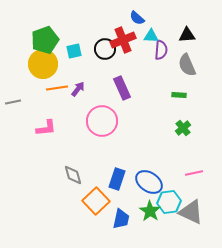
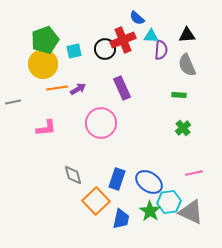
purple arrow: rotated 21 degrees clockwise
pink circle: moved 1 px left, 2 px down
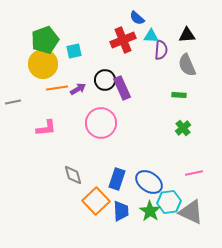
black circle: moved 31 px down
blue trapezoid: moved 8 px up; rotated 15 degrees counterclockwise
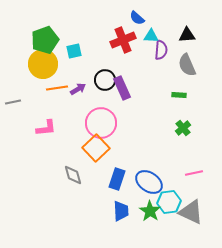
orange square: moved 53 px up
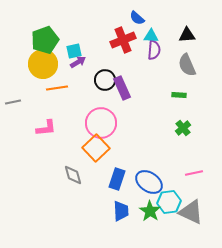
purple semicircle: moved 7 px left
purple arrow: moved 27 px up
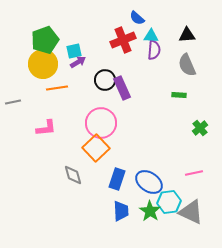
green cross: moved 17 px right
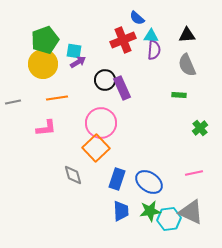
cyan square: rotated 21 degrees clockwise
orange line: moved 10 px down
cyan hexagon: moved 17 px down
green star: rotated 30 degrees clockwise
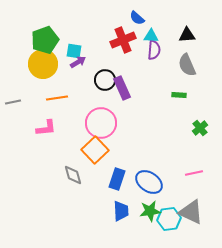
orange square: moved 1 px left, 2 px down
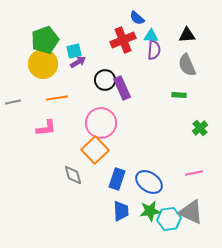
cyan square: rotated 21 degrees counterclockwise
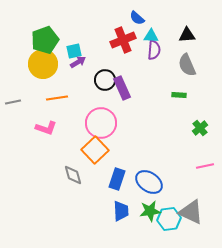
pink L-shape: rotated 25 degrees clockwise
pink line: moved 11 px right, 7 px up
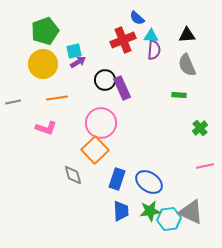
green pentagon: moved 9 px up
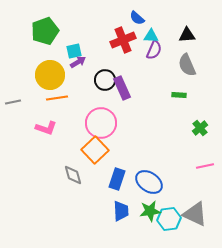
purple semicircle: rotated 18 degrees clockwise
yellow circle: moved 7 px right, 11 px down
gray triangle: moved 4 px right, 2 px down
